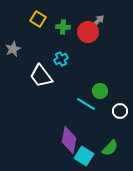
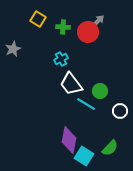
white trapezoid: moved 30 px right, 8 px down
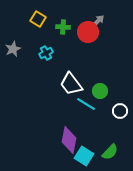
cyan cross: moved 15 px left, 6 px up
green semicircle: moved 4 px down
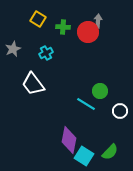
gray arrow: rotated 40 degrees counterclockwise
white trapezoid: moved 38 px left
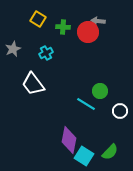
gray arrow: rotated 88 degrees counterclockwise
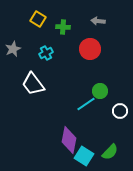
red circle: moved 2 px right, 17 px down
cyan line: rotated 66 degrees counterclockwise
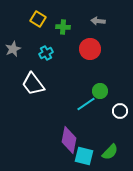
cyan square: rotated 18 degrees counterclockwise
